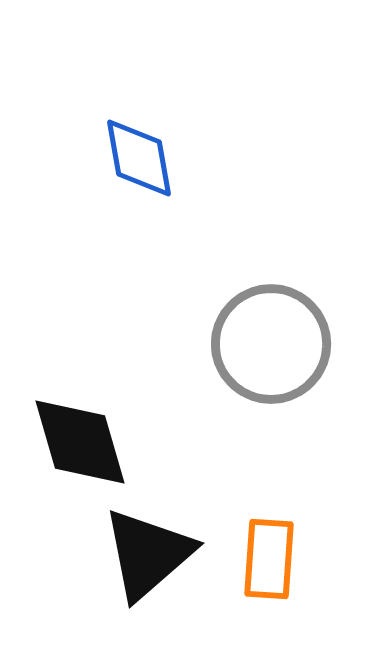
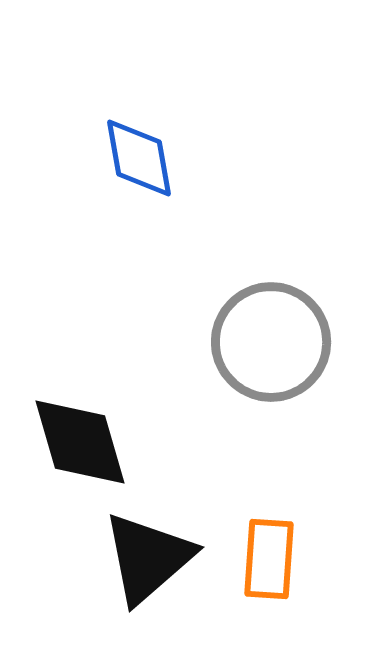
gray circle: moved 2 px up
black triangle: moved 4 px down
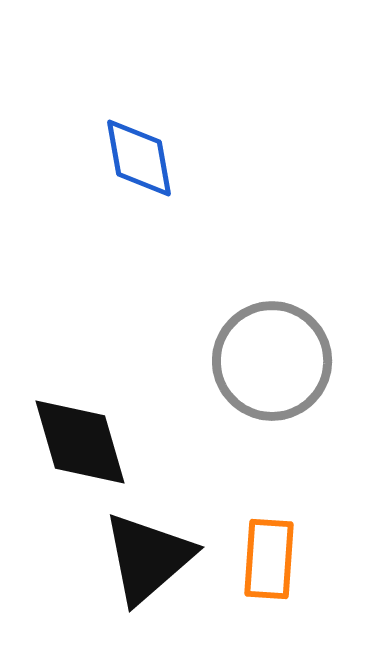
gray circle: moved 1 px right, 19 px down
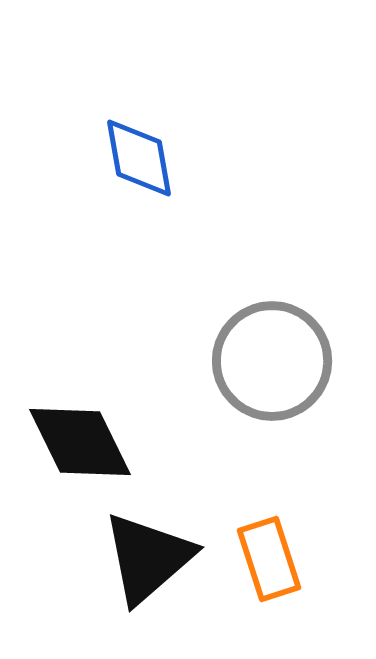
black diamond: rotated 10 degrees counterclockwise
orange rectangle: rotated 22 degrees counterclockwise
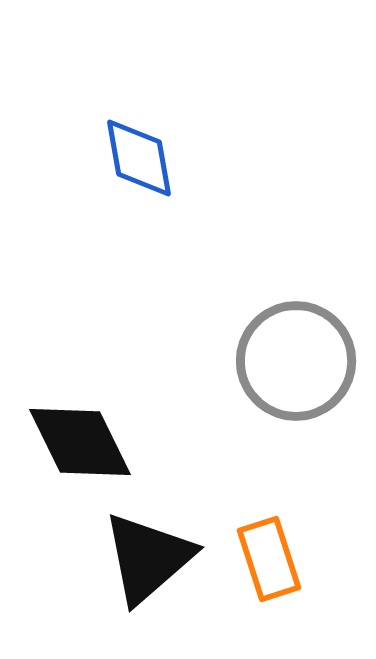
gray circle: moved 24 px right
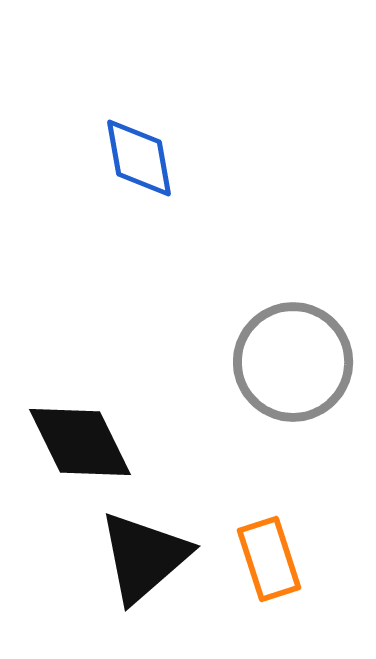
gray circle: moved 3 px left, 1 px down
black triangle: moved 4 px left, 1 px up
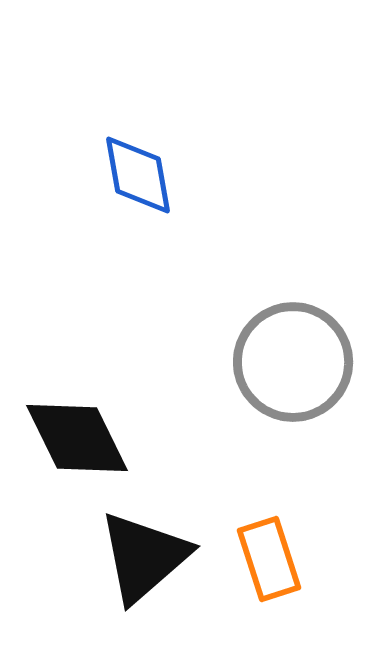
blue diamond: moved 1 px left, 17 px down
black diamond: moved 3 px left, 4 px up
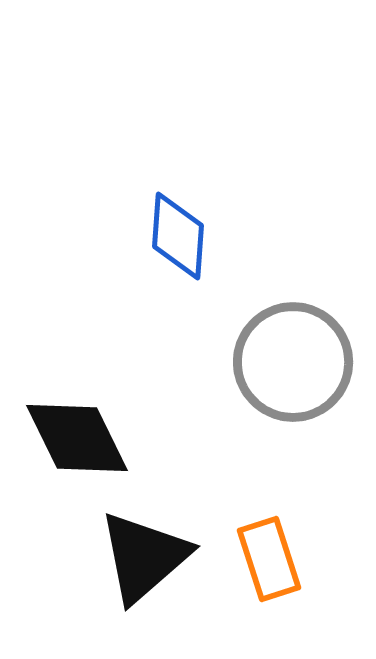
blue diamond: moved 40 px right, 61 px down; rotated 14 degrees clockwise
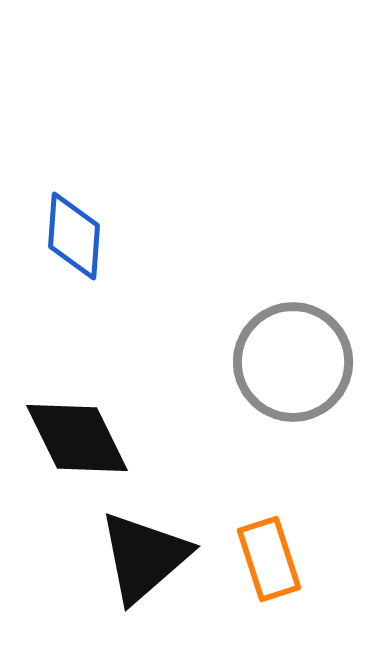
blue diamond: moved 104 px left
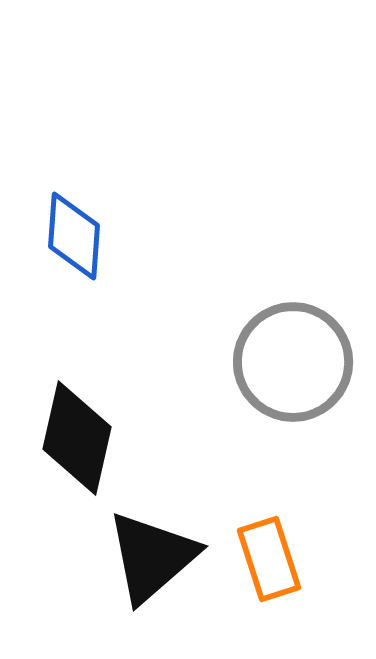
black diamond: rotated 39 degrees clockwise
black triangle: moved 8 px right
